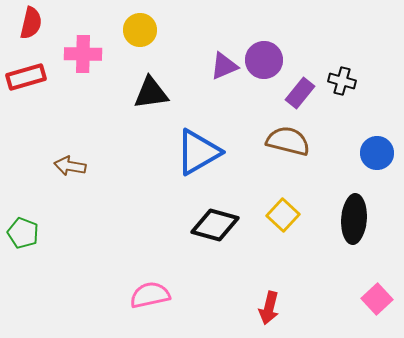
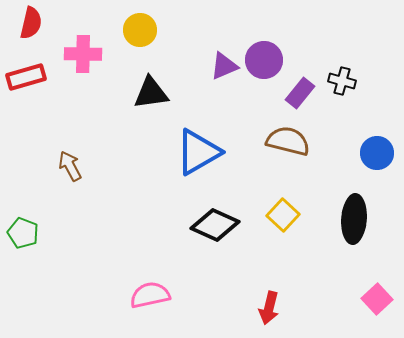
brown arrow: rotated 52 degrees clockwise
black diamond: rotated 9 degrees clockwise
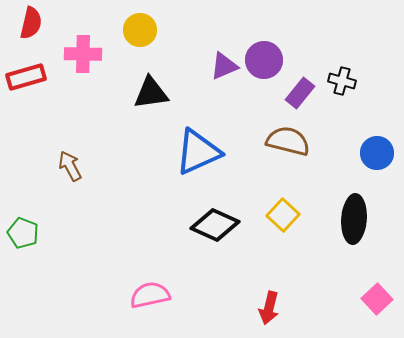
blue triangle: rotated 6 degrees clockwise
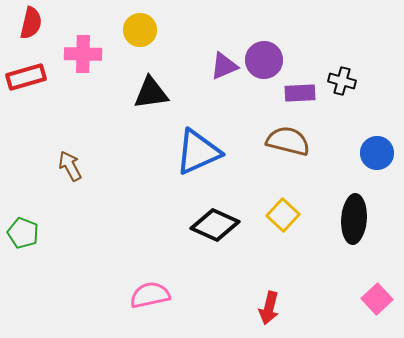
purple rectangle: rotated 48 degrees clockwise
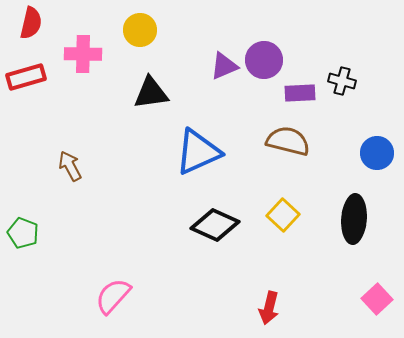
pink semicircle: moved 37 px left, 1 px down; rotated 36 degrees counterclockwise
